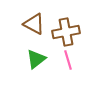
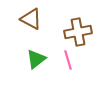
brown triangle: moved 3 px left, 5 px up
brown cross: moved 12 px right
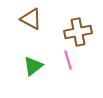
green triangle: moved 3 px left, 7 px down
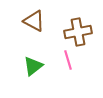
brown triangle: moved 3 px right, 2 px down
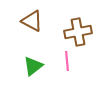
brown triangle: moved 2 px left
pink line: moved 1 px left, 1 px down; rotated 12 degrees clockwise
